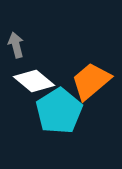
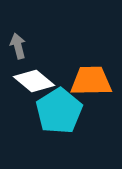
gray arrow: moved 2 px right, 1 px down
orange trapezoid: rotated 39 degrees clockwise
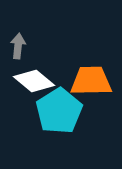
gray arrow: rotated 20 degrees clockwise
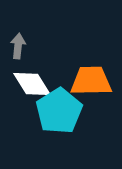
white diamond: moved 2 px left, 3 px down; rotated 18 degrees clockwise
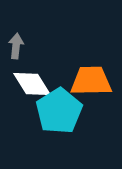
gray arrow: moved 2 px left
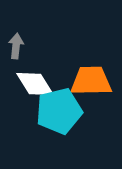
white diamond: moved 3 px right
cyan pentagon: rotated 18 degrees clockwise
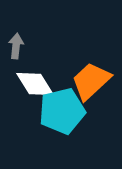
orange trapezoid: rotated 42 degrees counterclockwise
cyan pentagon: moved 3 px right
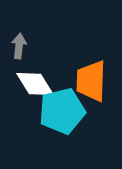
gray arrow: moved 3 px right
orange trapezoid: rotated 45 degrees counterclockwise
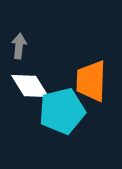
white diamond: moved 5 px left, 2 px down
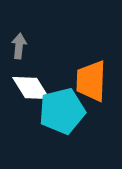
white diamond: moved 1 px right, 2 px down
